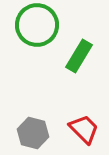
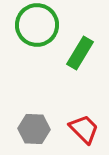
green rectangle: moved 1 px right, 3 px up
gray hexagon: moved 1 px right, 4 px up; rotated 12 degrees counterclockwise
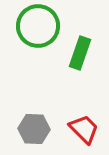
green circle: moved 1 px right, 1 px down
green rectangle: rotated 12 degrees counterclockwise
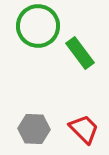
green rectangle: rotated 56 degrees counterclockwise
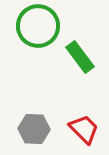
green rectangle: moved 4 px down
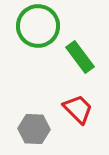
red trapezoid: moved 6 px left, 20 px up
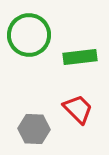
green circle: moved 9 px left, 9 px down
green rectangle: rotated 60 degrees counterclockwise
